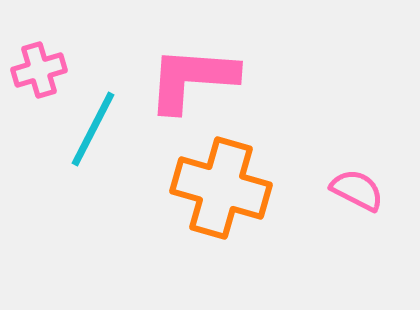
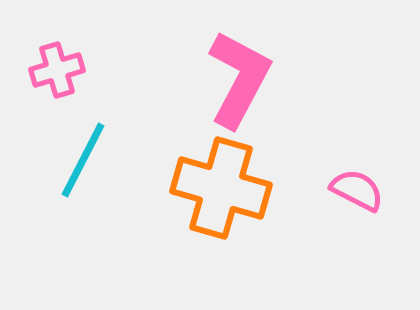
pink cross: moved 18 px right
pink L-shape: moved 47 px right; rotated 114 degrees clockwise
cyan line: moved 10 px left, 31 px down
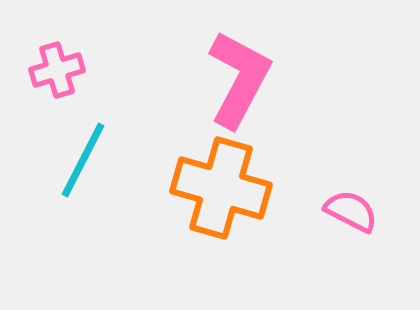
pink semicircle: moved 6 px left, 21 px down
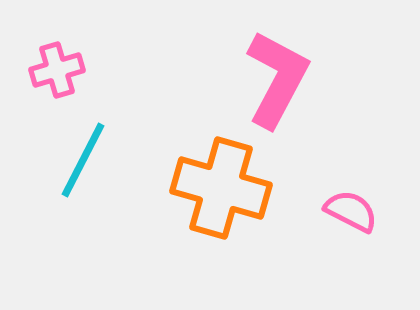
pink L-shape: moved 38 px right
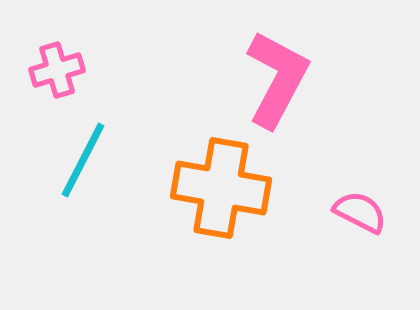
orange cross: rotated 6 degrees counterclockwise
pink semicircle: moved 9 px right, 1 px down
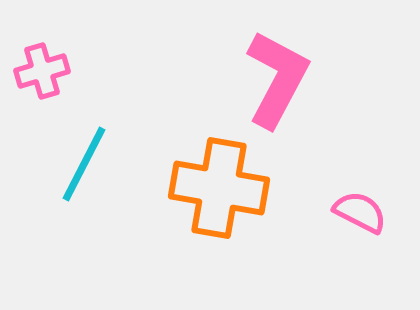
pink cross: moved 15 px left, 1 px down
cyan line: moved 1 px right, 4 px down
orange cross: moved 2 px left
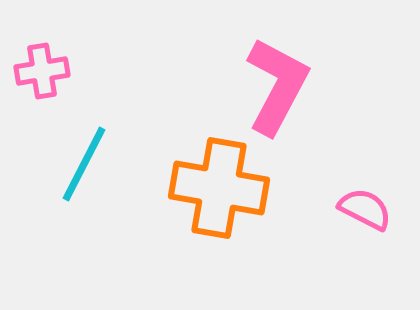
pink cross: rotated 8 degrees clockwise
pink L-shape: moved 7 px down
pink semicircle: moved 5 px right, 3 px up
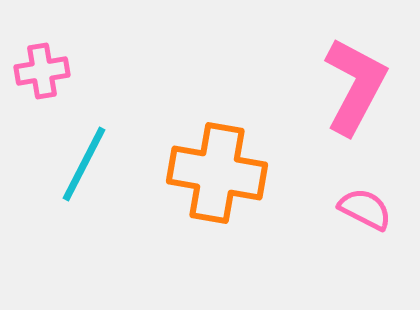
pink L-shape: moved 78 px right
orange cross: moved 2 px left, 15 px up
